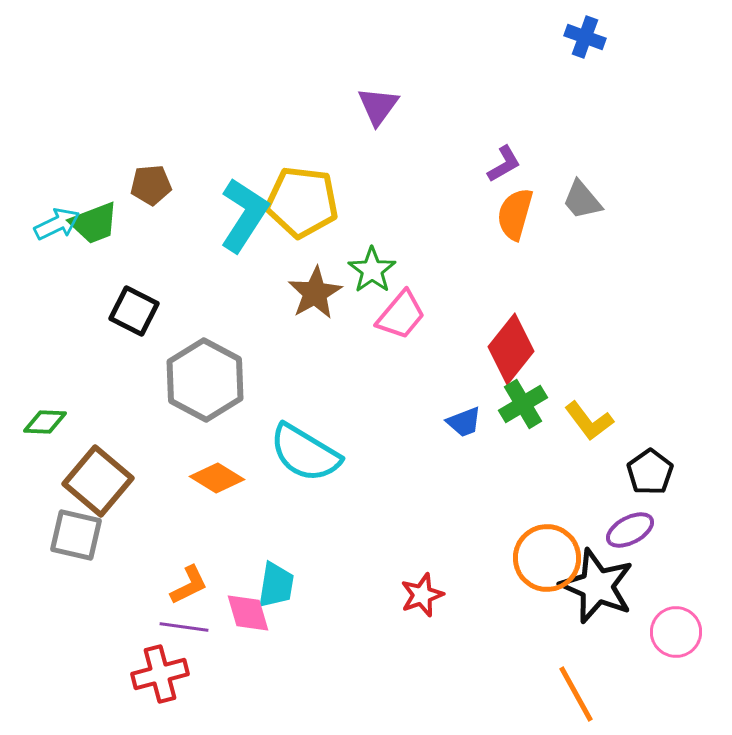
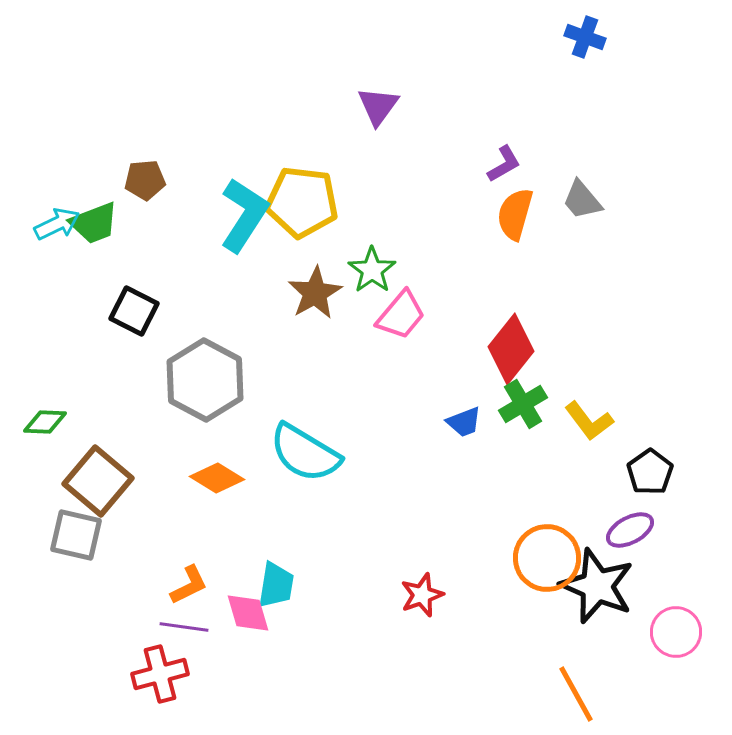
brown pentagon: moved 6 px left, 5 px up
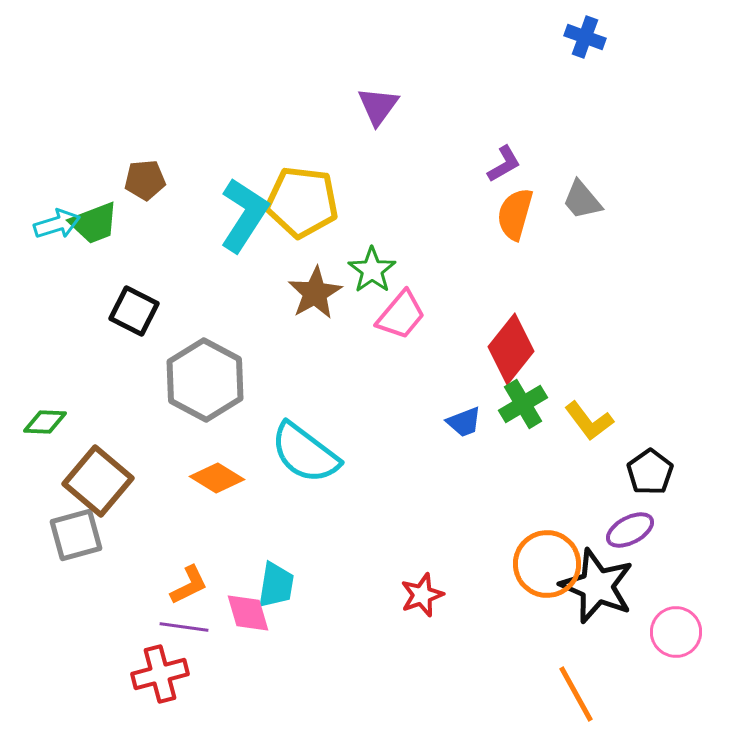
cyan arrow: rotated 9 degrees clockwise
cyan semicircle: rotated 6 degrees clockwise
gray square: rotated 28 degrees counterclockwise
orange circle: moved 6 px down
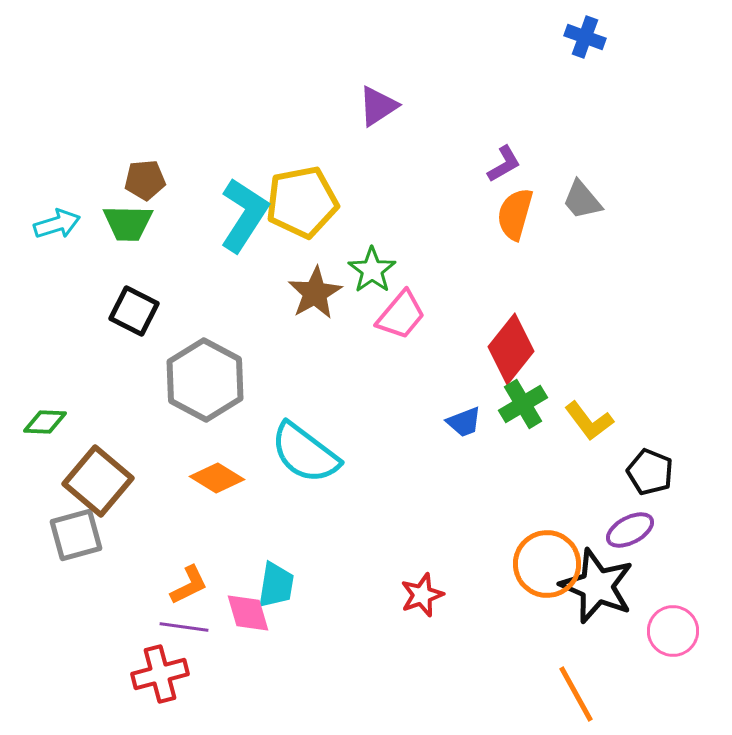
purple triangle: rotated 21 degrees clockwise
yellow pentagon: rotated 18 degrees counterclockwise
green trapezoid: moved 34 px right; rotated 22 degrees clockwise
black pentagon: rotated 15 degrees counterclockwise
pink circle: moved 3 px left, 1 px up
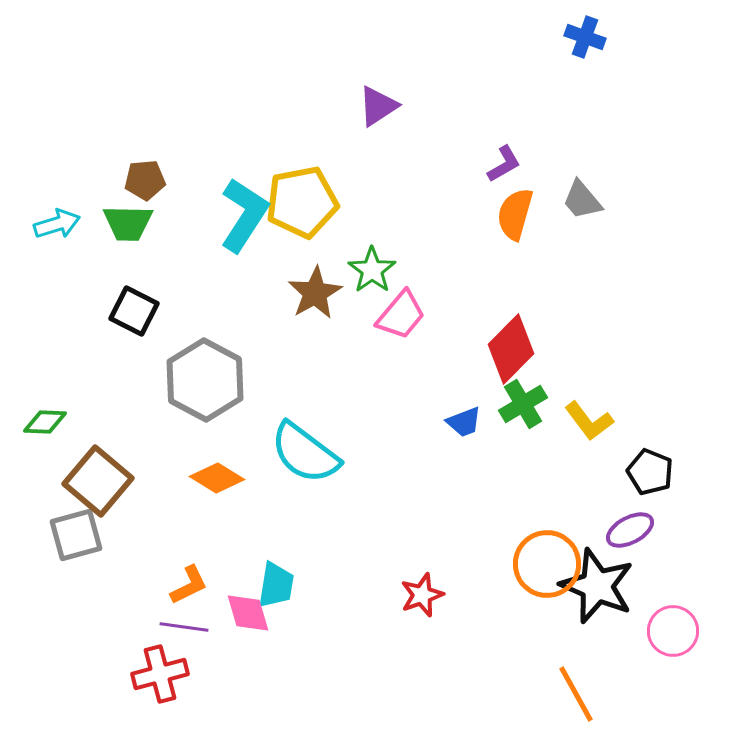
red diamond: rotated 6 degrees clockwise
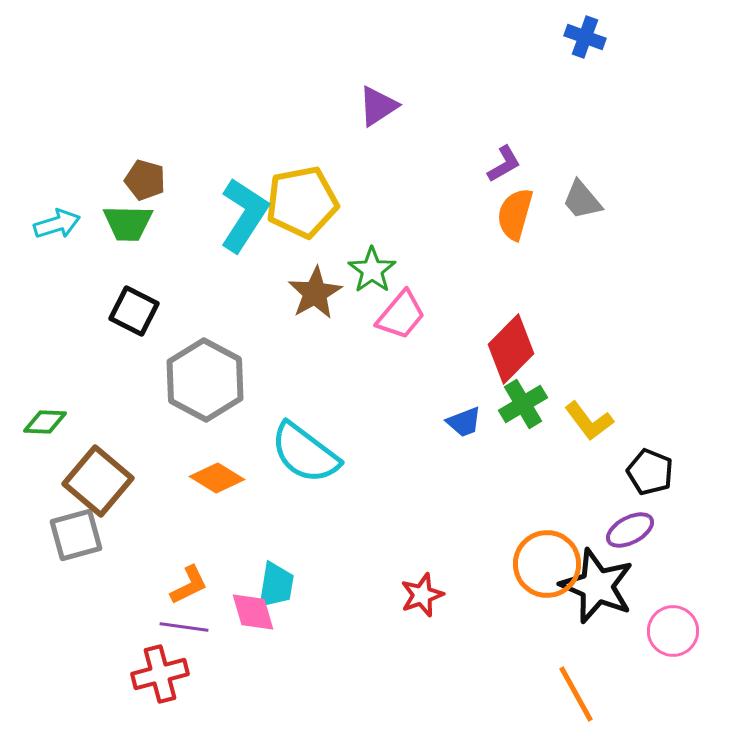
brown pentagon: rotated 21 degrees clockwise
pink diamond: moved 5 px right, 1 px up
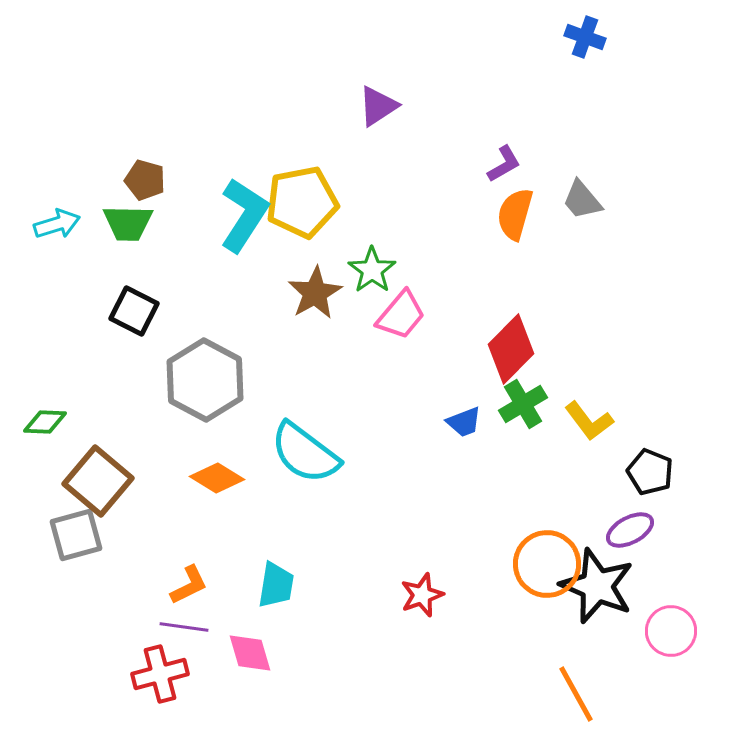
pink diamond: moved 3 px left, 41 px down
pink circle: moved 2 px left
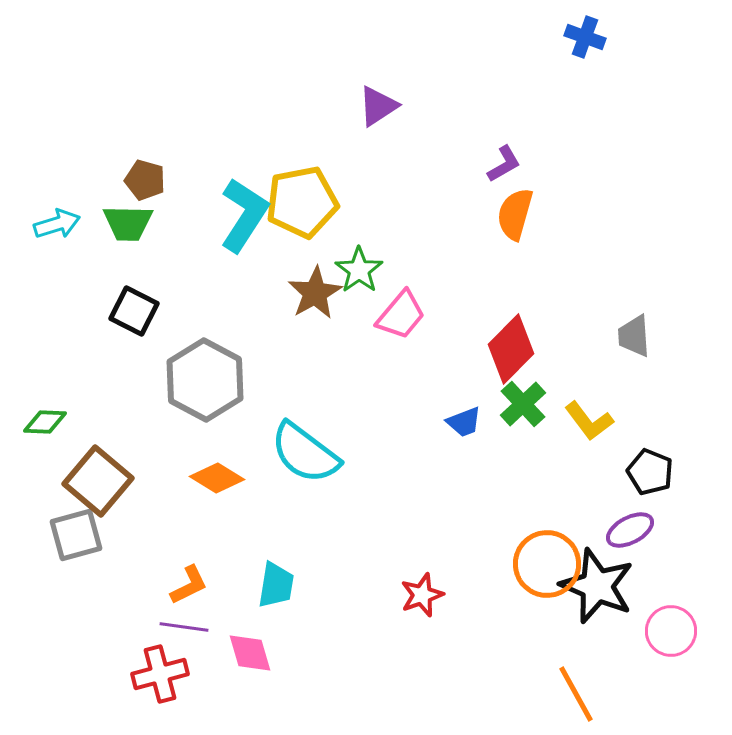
gray trapezoid: moved 52 px right, 136 px down; rotated 36 degrees clockwise
green star: moved 13 px left
green cross: rotated 12 degrees counterclockwise
